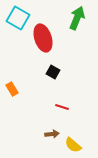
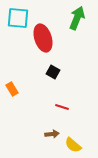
cyan square: rotated 25 degrees counterclockwise
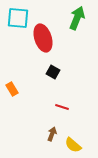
brown arrow: rotated 64 degrees counterclockwise
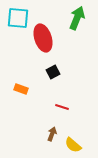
black square: rotated 32 degrees clockwise
orange rectangle: moved 9 px right; rotated 40 degrees counterclockwise
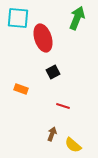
red line: moved 1 px right, 1 px up
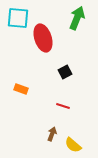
black square: moved 12 px right
